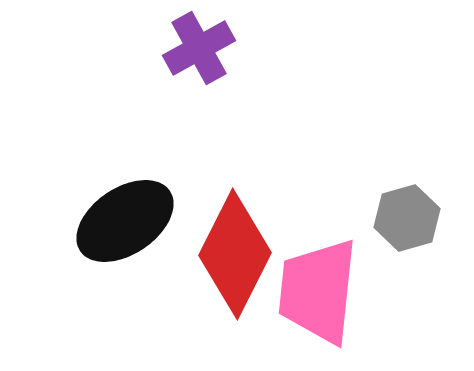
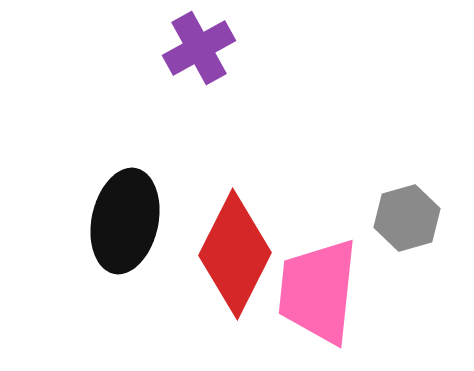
black ellipse: rotated 44 degrees counterclockwise
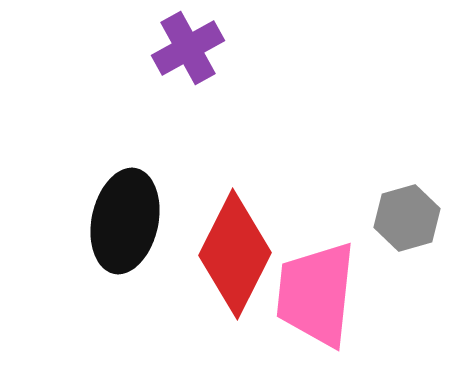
purple cross: moved 11 px left
pink trapezoid: moved 2 px left, 3 px down
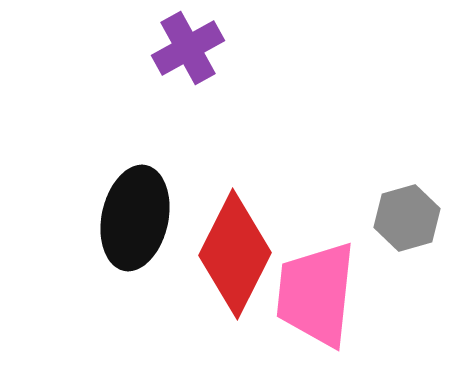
black ellipse: moved 10 px right, 3 px up
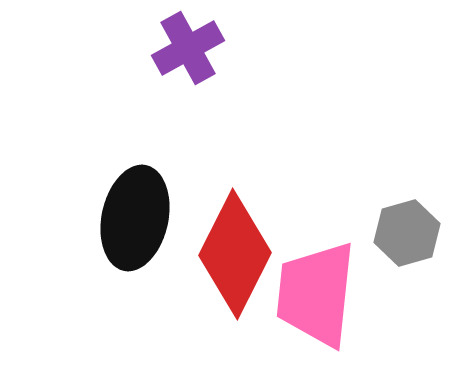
gray hexagon: moved 15 px down
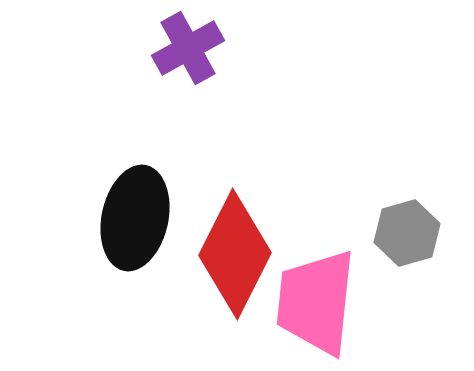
pink trapezoid: moved 8 px down
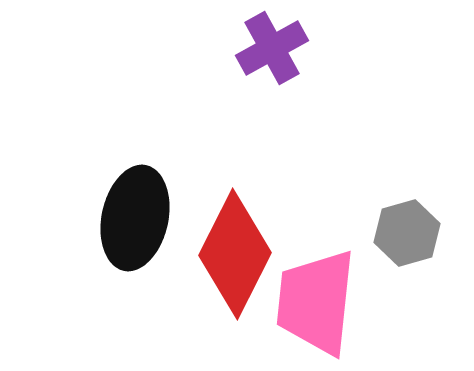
purple cross: moved 84 px right
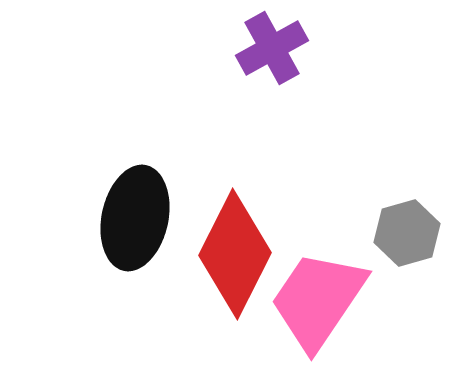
pink trapezoid: moved 2 px right, 2 px up; rotated 28 degrees clockwise
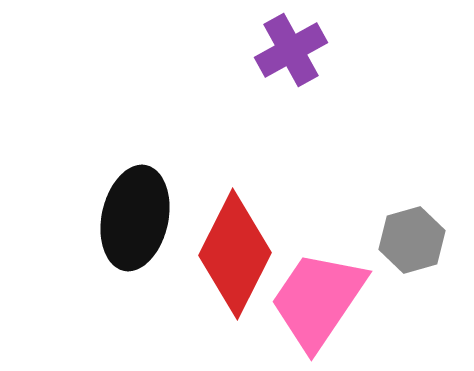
purple cross: moved 19 px right, 2 px down
gray hexagon: moved 5 px right, 7 px down
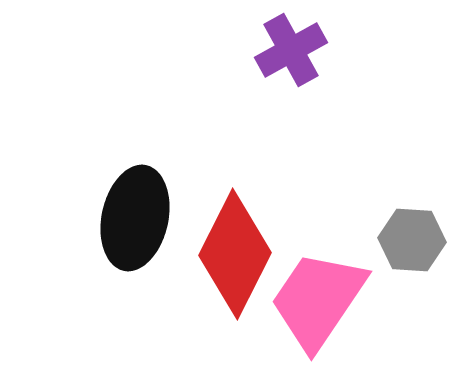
gray hexagon: rotated 20 degrees clockwise
